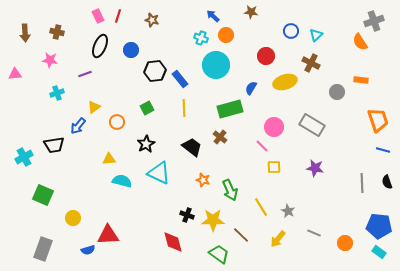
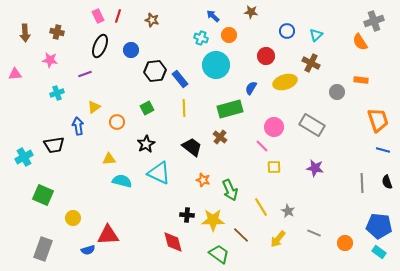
blue circle at (291, 31): moved 4 px left
orange circle at (226, 35): moved 3 px right
blue arrow at (78, 126): rotated 132 degrees clockwise
black cross at (187, 215): rotated 16 degrees counterclockwise
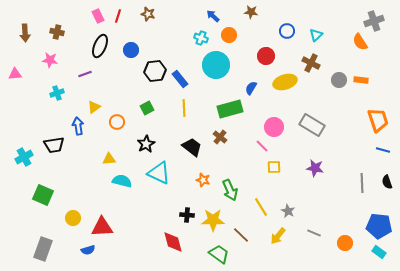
brown star at (152, 20): moved 4 px left, 6 px up
gray circle at (337, 92): moved 2 px right, 12 px up
red triangle at (108, 235): moved 6 px left, 8 px up
yellow arrow at (278, 239): moved 3 px up
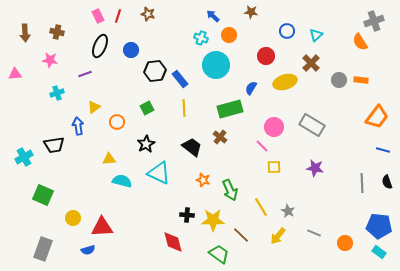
brown cross at (311, 63): rotated 18 degrees clockwise
orange trapezoid at (378, 120): moved 1 px left, 3 px up; rotated 55 degrees clockwise
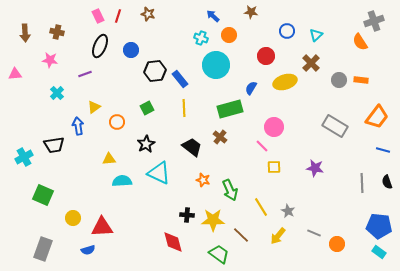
cyan cross at (57, 93): rotated 24 degrees counterclockwise
gray rectangle at (312, 125): moved 23 px right, 1 px down
cyan semicircle at (122, 181): rotated 18 degrees counterclockwise
orange circle at (345, 243): moved 8 px left, 1 px down
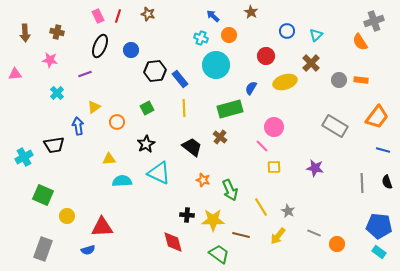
brown star at (251, 12): rotated 24 degrees clockwise
yellow circle at (73, 218): moved 6 px left, 2 px up
brown line at (241, 235): rotated 30 degrees counterclockwise
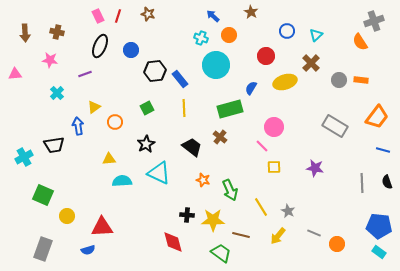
orange circle at (117, 122): moved 2 px left
green trapezoid at (219, 254): moved 2 px right, 1 px up
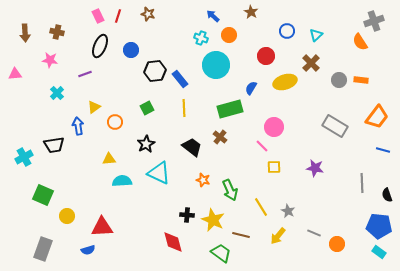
black semicircle at (387, 182): moved 13 px down
yellow star at (213, 220): rotated 25 degrees clockwise
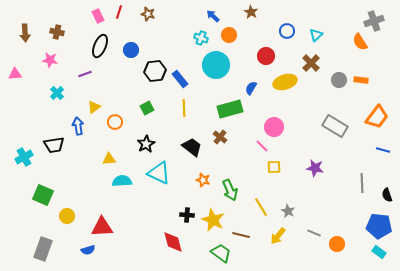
red line at (118, 16): moved 1 px right, 4 px up
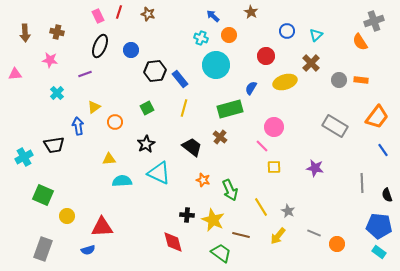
yellow line at (184, 108): rotated 18 degrees clockwise
blue line at (383, 150): rotated 40 degrees clockwise
